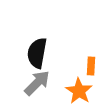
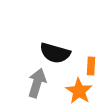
black semicircle: moved 18 px right; rotated 84 degrees counterclockwise
gray arrow: rotated 28 degrees counterclockwise
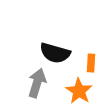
orange rectangle: moved 3 px up
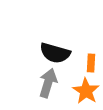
gray arrow: moved 11 px right
orange star: moved 7 px right
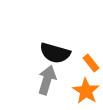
orange rectangle: rotated 42 degrees counterclockwise
gray arrow: moved 1 px left, 3 px up
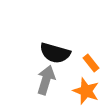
gray arrow: moved 1 px left
orange star: rotated 12 degrees counterclockwise
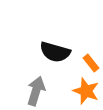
black semicircle: moved 1 px up
gray arrow: moved 10 px left, 11 px down
